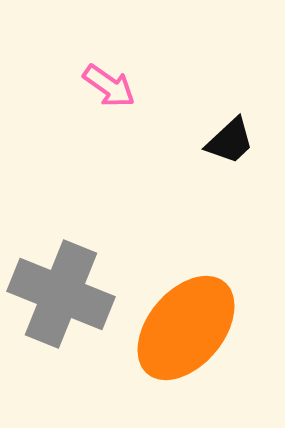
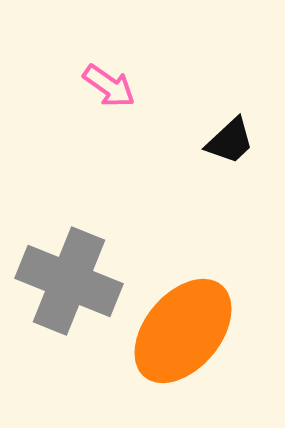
gray cross: moved 8 px right, 13 px up
orange ellipse: moved 3 px left, 3 px down
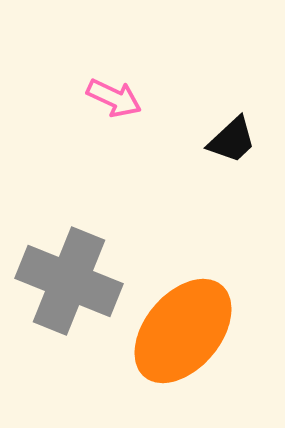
pink arrow: moved 5 px right, 12 px down; rotated 10 degrees counterclockwise
black trapezoid: moved 2 px right, 1 px up
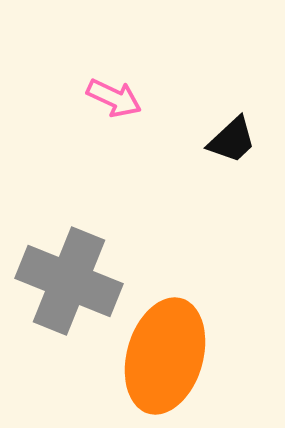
orange ellipse: moved 18 px left, 25 px down; rotated 24 degrees counterclockwise
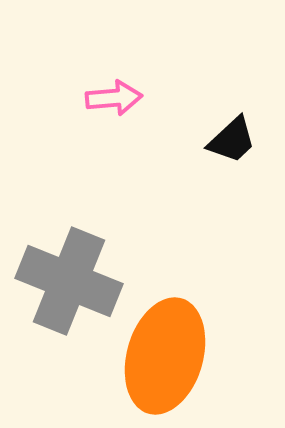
pink arrow: rotated 30 degrees counterclockwise
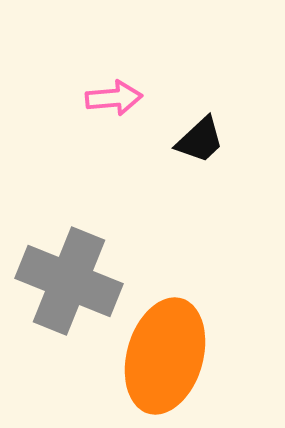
black trapezoid: moved 32 px left
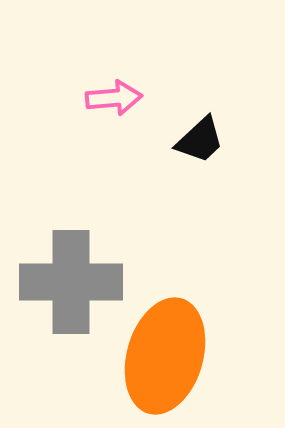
gray cross: moved 2 px right, 1 px down; rotated 22 degrees counterclockwise
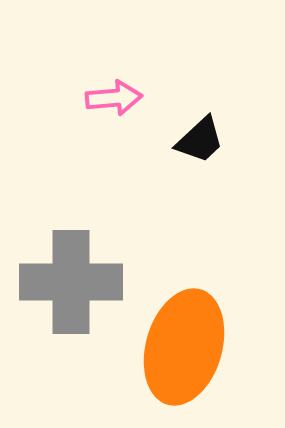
orange ellipse: moved 19 px right, 9 px up
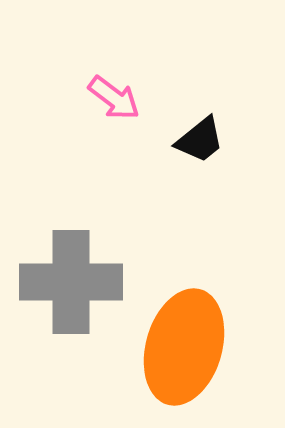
pink arrow: rotated 42 degrees clockwise
black trapezoid: rotated 4 degrees clockwise
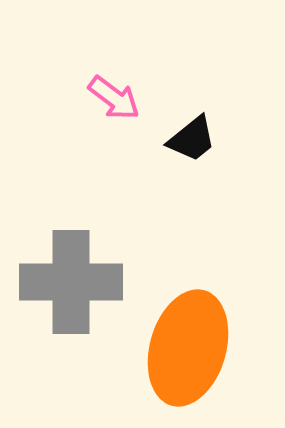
black trapezoid: moved 8 px left, 1 px up
orange ellipse: moved 4 px right, 1 px down
